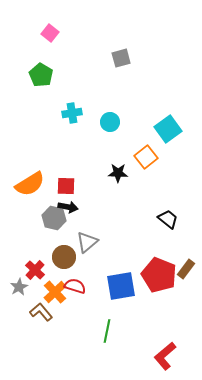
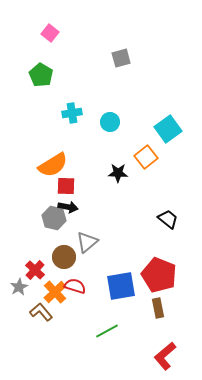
orange semicircle: moved 23 px right, 19 px up
brown rectangle: moved 28 px left, 39 px down; rotated 48 degrees counterclockwise
green line: rotated 50 degrees clockwise
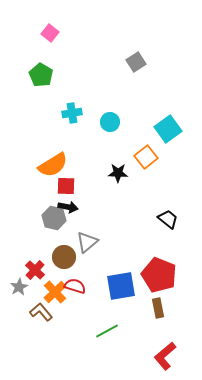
gray square: moved 15 px right, 4 px down; rotated 18 degrees counterclockwise
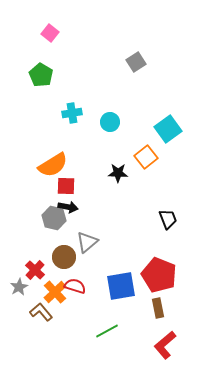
black trapezoid: rotated 30 degrees clockwise
red L-shape: moved 11 px up
